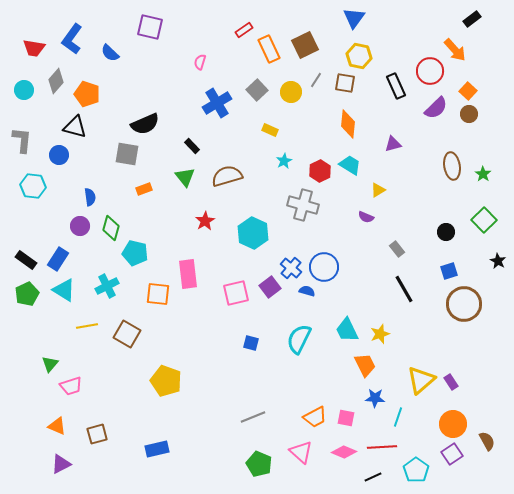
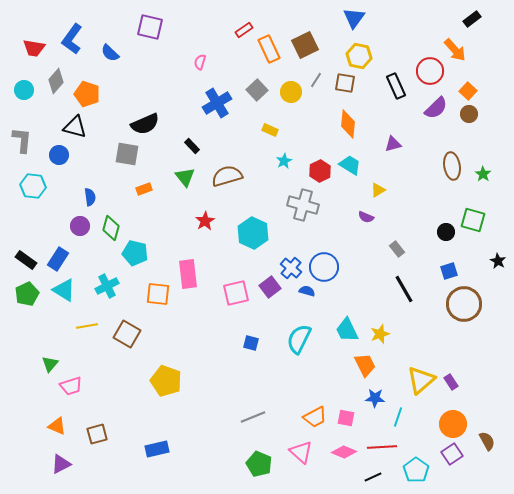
green square at (484, 220): moved 11 px left; rotated 30 degrees counterclockwise
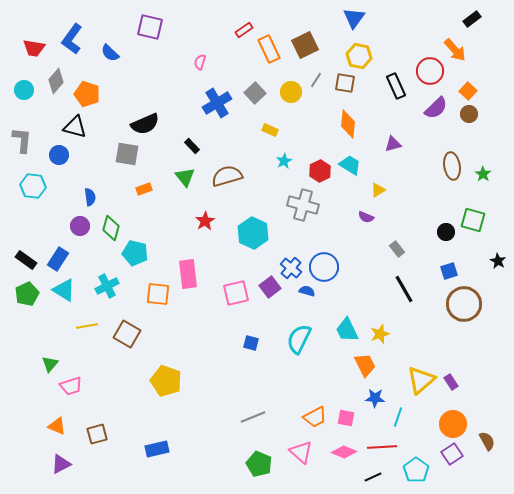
gray square at (257, 90): moved 2 px left, 3 px down
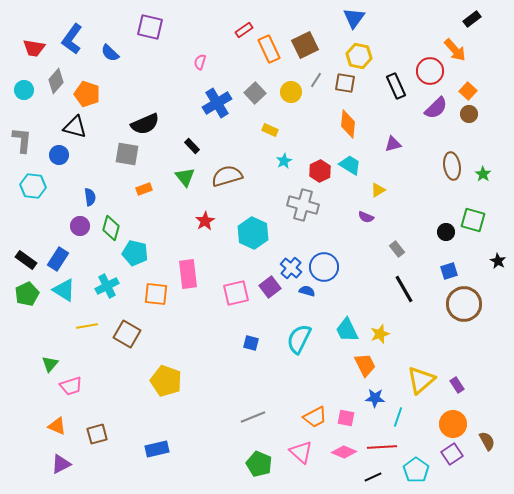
orange square at (158, 294): moved 2 px left
purple rectangle at (451, 382): moved 6 px right, 3 px down
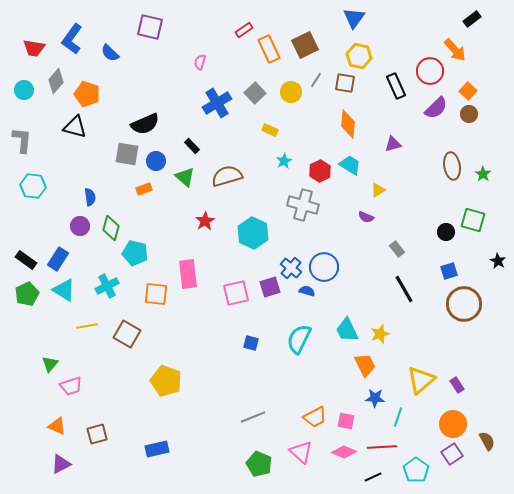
blue circle at (59, 155): moved 97 px right, 6 px down
green triangle at (185, 177): rotated 10 degrees counterclockwise
purple square at (270, 287): rotated 20 degrees clockwise
pink square at (346, 418): moved 3 px down
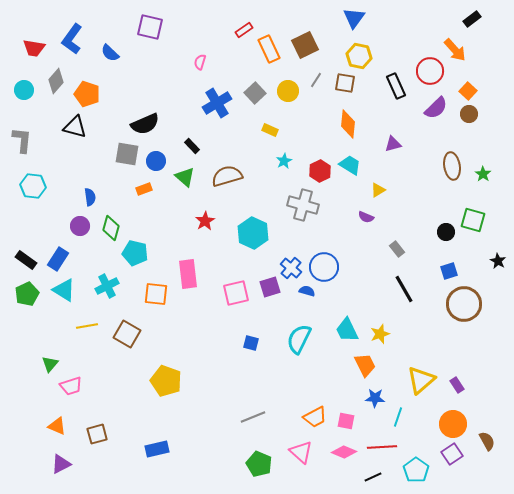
yellow circle at (291, 92): moved 3 px left, 1 px up
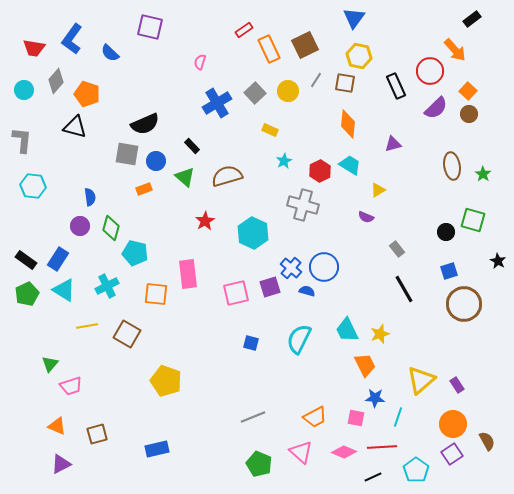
pink square at (346, 421): moved 10 px right, 3 px up
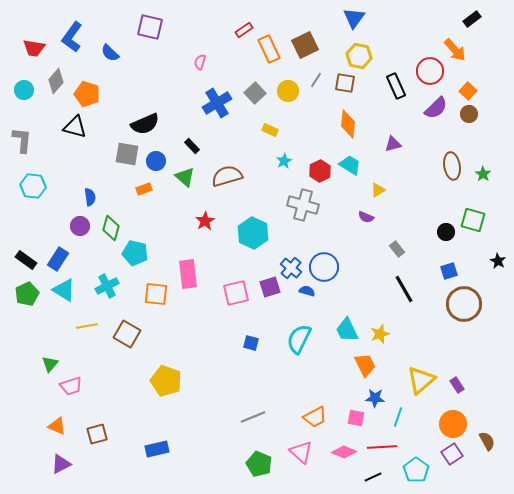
blue L-shape at (72, 39): moved 2 px up
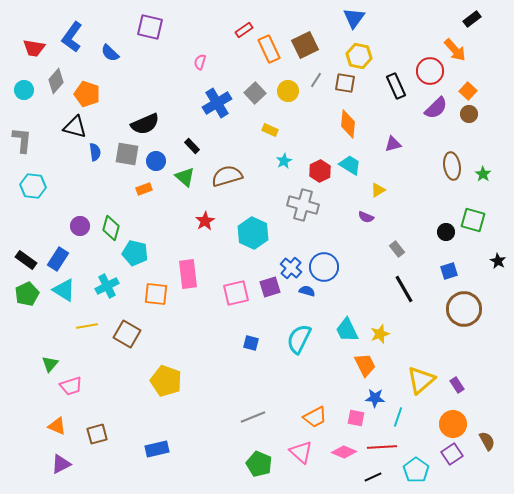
blue semicircle at (90, 197): moved 5 px right, 45 px up
brown circle at (464, 304): moved 5 px down
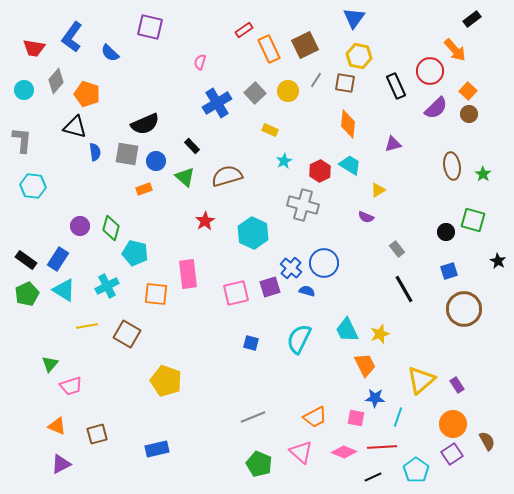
blue circle at (324, 267): moved 4 px up
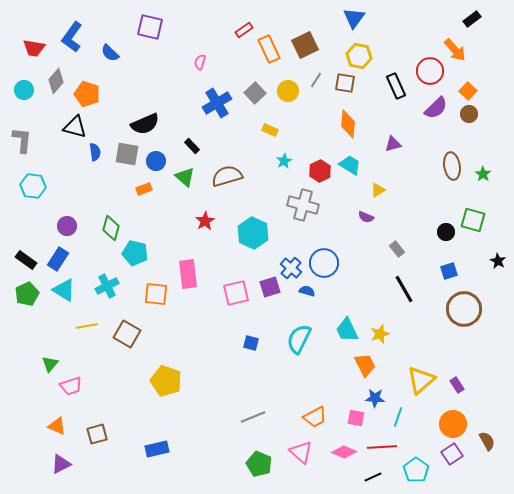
purple circle at (80, 226): moved 13 px left
